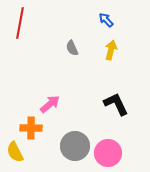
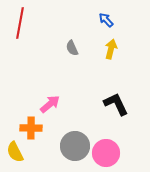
yellow arrow: moved 1 px up
pink circle: moved 2 px left
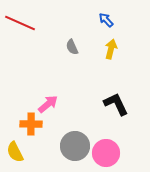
red line: rotated 76 degrees counterclockwise
gray semicircle: moved 1 px up
pink arrow: moved 2 px left
orange cross: moved 4 px up
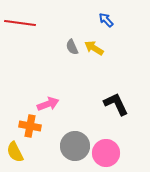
red line: rotated 16 degrees counterclockwise
yellow arrow: moved 17 px left, 1 px up; rotated 72 degrees counterclockwise
pink arrow: rotated 20 degrees clockwise
orange cross: moved 1 px left, 2 px down; rotated 10 degrees clockwise
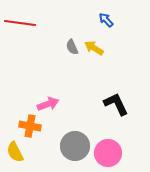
pink circle: moved 2 px right
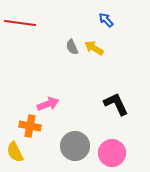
pink circle: moved 4 px right
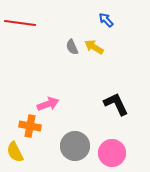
yellow arrow: moved 1 px up
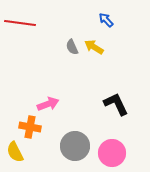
orange cross: moved 1 px down
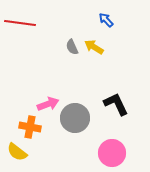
gray circle: moved 28 px up
yellow semicircle: moved 2 px right; rotated 25 degrees counterclockwise
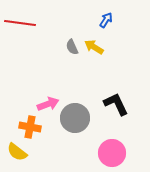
blue arrow: rotated 77 degrees clockwise
